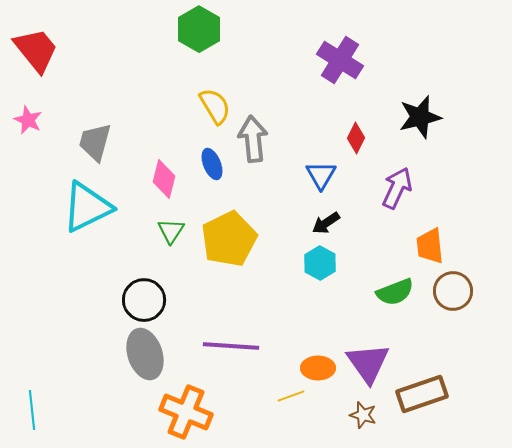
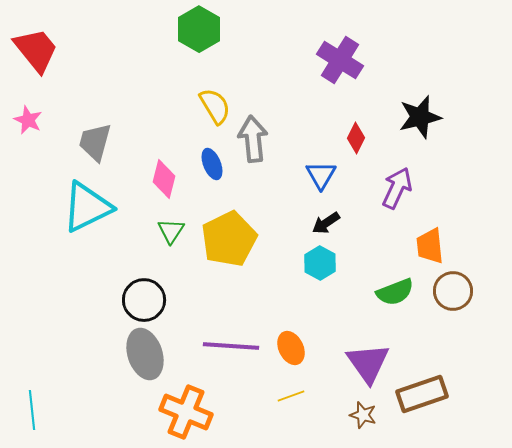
orange ellipse: moved 27 px left, 20 px up; rotated 64 degrees clockwise
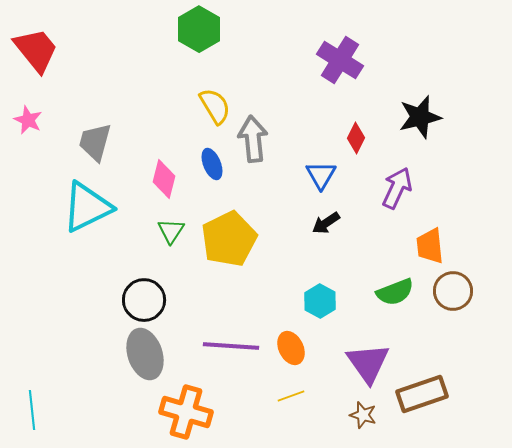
cyan hexagon: moved 38 px down
orange cross: rotated 6 degrees counterclockwise
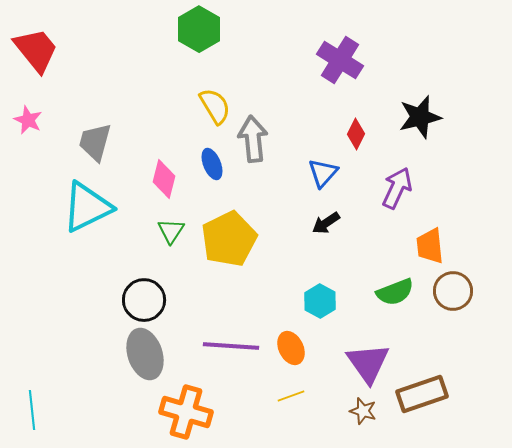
red diamond: moved 4 px up
blue triangle: moved 2 px right, 2 px up; rotated 12 degrees clockwise
brown star: moved 4 px up
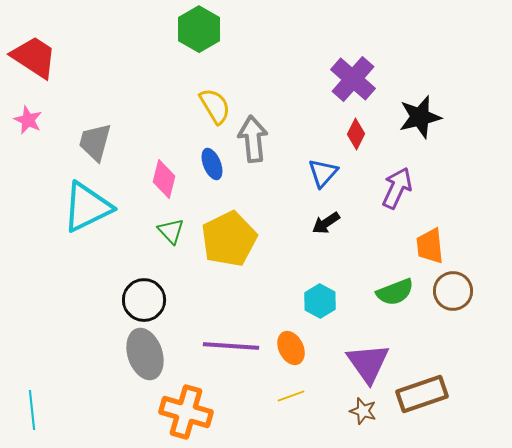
red trapezoid: moved 2 px left, 7 px down; rotated 18 degrees counterclockwise
purple cross: moved 13 px right, 19 px down; rotated 9 degrees clockwise
green triangle: rotated 16 degrees counterclockwise
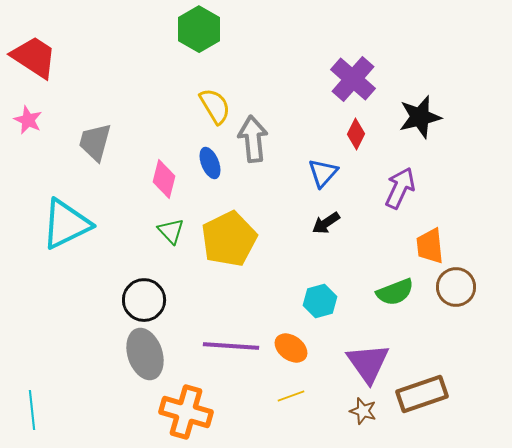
blue ellipse: moved 2 px left, 1 px up
purple arrow: moved 3 px right
cyan triangle: moved 21 px left, 17 px down
brown circle: moved 3 px right, 4 px up
cyan hexagon: rotated 16 degrees clockwise
orange ellipse: rotated 28 degrees counterclockwise
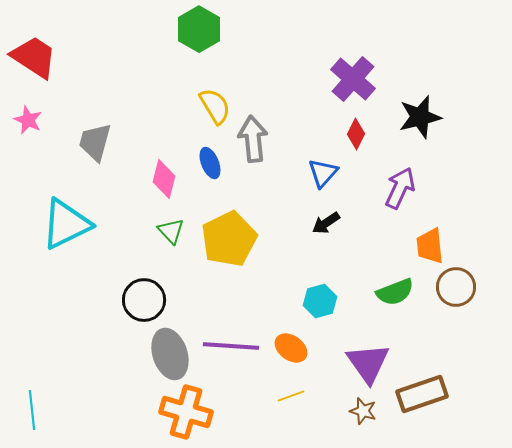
gray ellipse: moved 25 px right
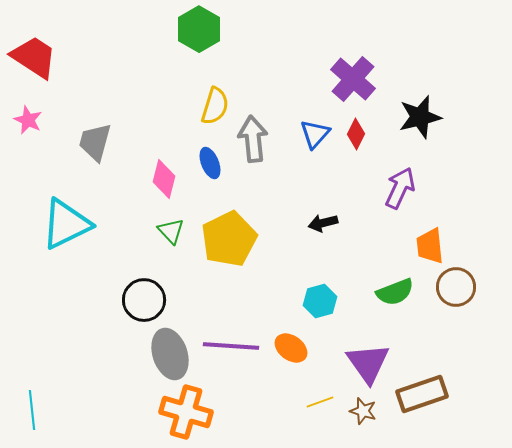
yellow semicircle: rotated 48 degrees clockwise
blue triangle: moved 8 px left, 39 px up
black arrow: moved 3 px left; rotated 20 degrees clockwise
yellow line: moved 29 px right, 6 px down
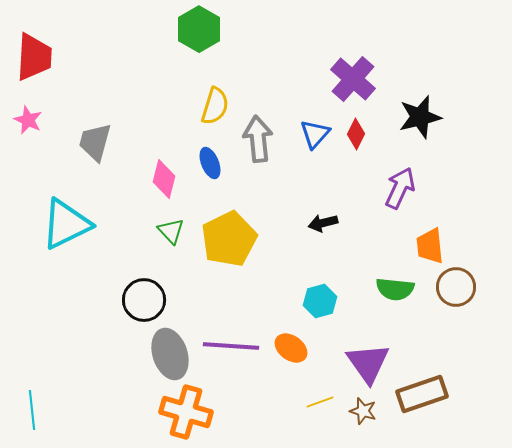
red trapezoid: rotated 60 degrees clockwise
gray arrow: moved 5 px right
green semicircle: moved 3 px up; rotated 27 degrees clockwise
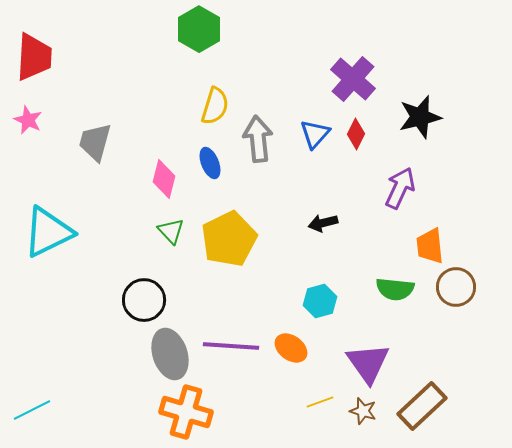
cyan triangle: moved 18 px left, 8 px down
brown rectangle: moved 12 px down; rotated 24 degrees counterclockwise
cyan line: rotated 69 degrees clockwise
